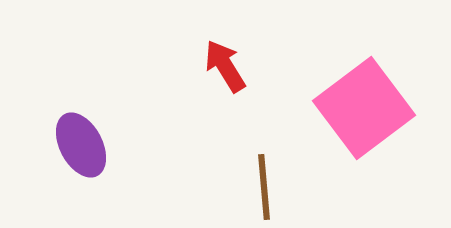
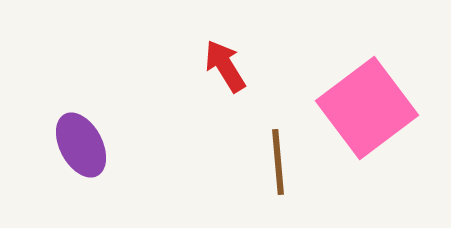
pink square: moved 3 px right
brown line: moved 14 px right, 25 px up
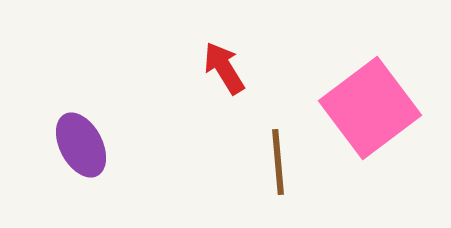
red arrow: moved 1 px left, 2 px down
pink square: moved 3 px right
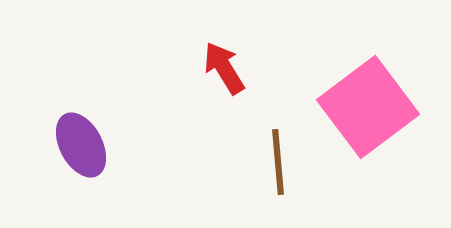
pink square: moved 2 px left, 1 px up
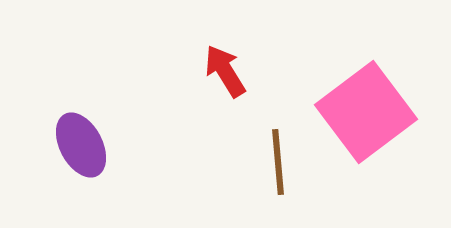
red arrow: moved 1 px right, 3 px down
pink square: moved 2 px left, 5 px down
